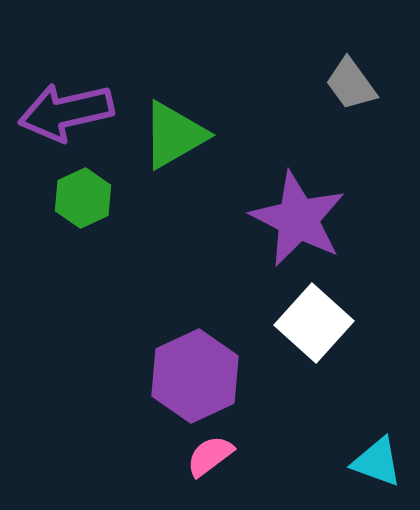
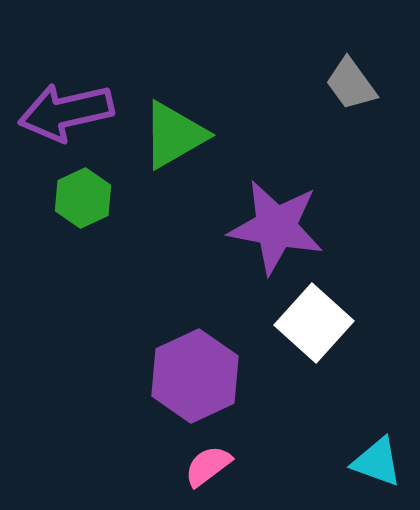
purple star: moved 22 px left, 8 px down; rotated 16 degrees counterclockwise
pink semicircle: moved 2 px left, 10 px down
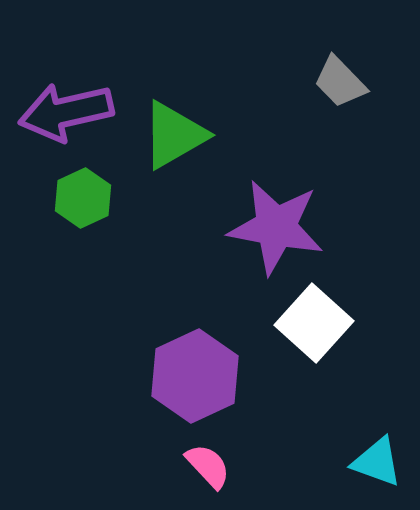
gray trapezoid: moved 11 px left, 2 px up; rotated 8 degrees counterclockwise
pink semicircle: rotated 84 degrees clockwise
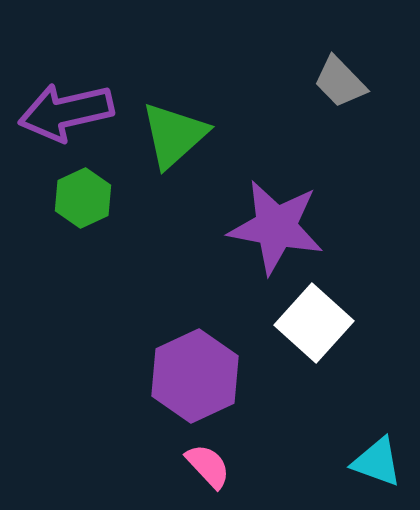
green triangle: rotated 12 degrees counterclockwise
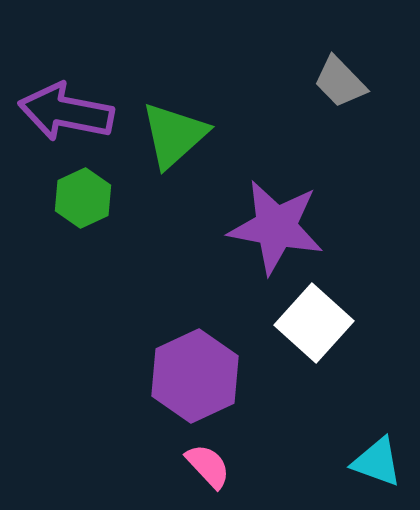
purple arrow: rotated 24 degrees clockwise
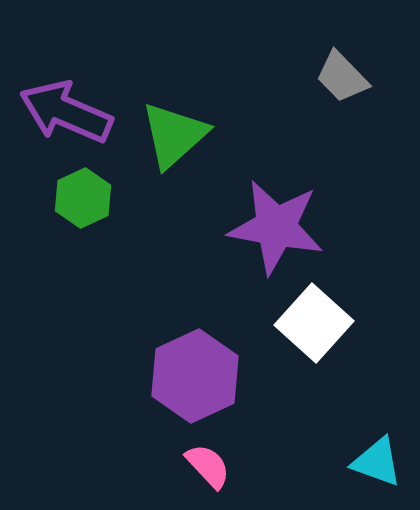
gray trapezoid: moved 2 px right, 5 px up
purple arrow: rotated 12 degrees clockwise
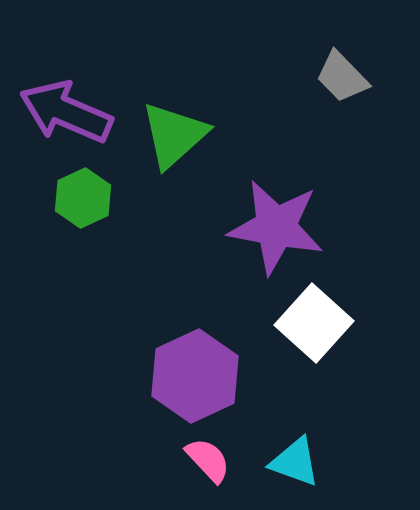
cyan triangle: moved 82 px left
pink semicircle: moved 6 px up
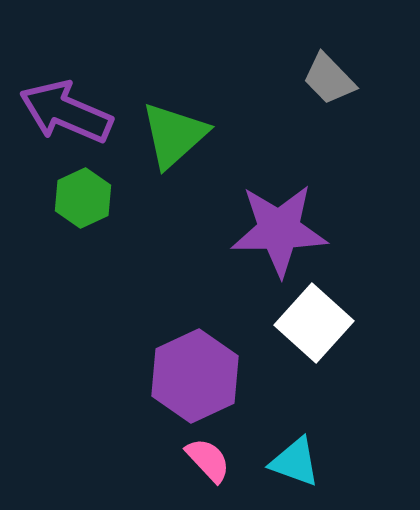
gray trapezoid: moved 13 px left, 2 px down
purple star: moved 3 px right, 3 px down; rotated 12 degrees counterclockwise
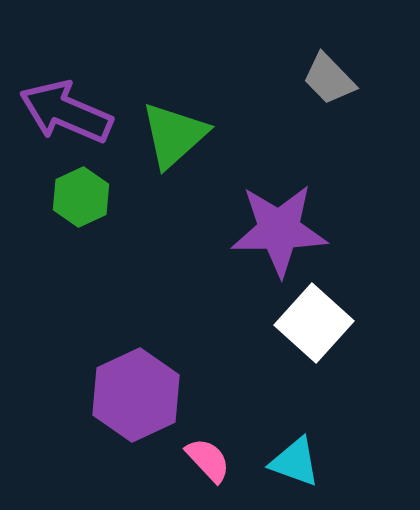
green hexagon: moved 2 px left, 1 px up
purple hexagon: moved 59 px left, 19 px down
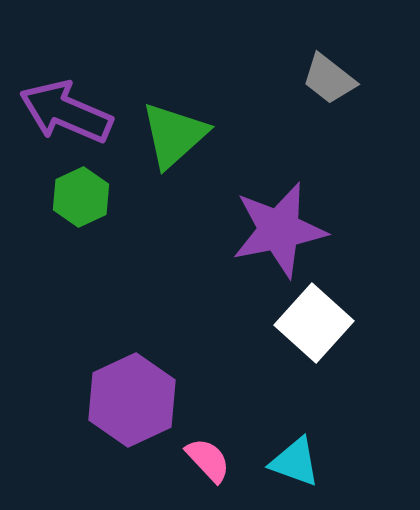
gray trapezoid: rotated 8 degrees counterclockwise
purple star: rotated 10 degrees counterclockwise
purple hexagon: moved 4 px left, 5 px down
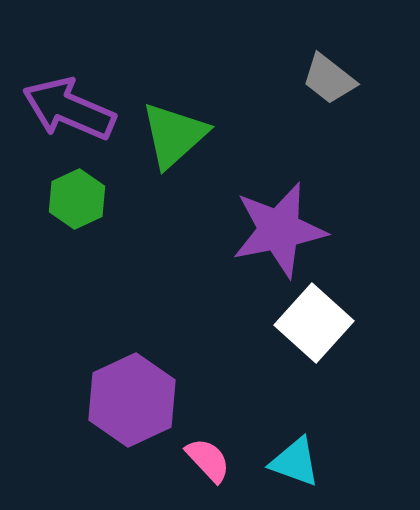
purple arrow: moved 3 px right, 3 px up
green hexagon: moved 4 px left, 2 px down
